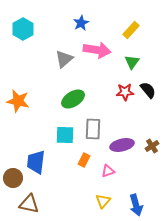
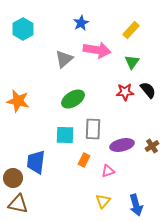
brown triangle: moved 11 px left
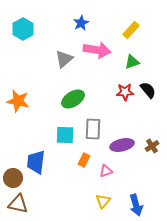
green triangle: rotated 35 degrees clockwise
pink triangle: moved 2 px left
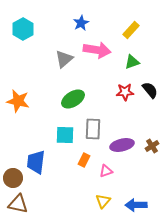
black semicircle: moved 2 px right
blue arrow: rotated 105 degrees clockwise
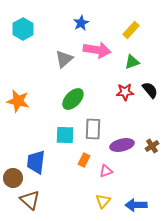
green ellipse: rotated 15 degrees counterclockwise
brown triangle: moved 12 px right, 4 px up; rotated 30 degrees clockwise
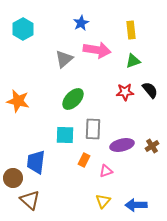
yellow rectangle: rotated 48 degrees counterclockwise
green triangle: moved 1 px right, 1 px up
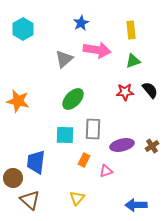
yellow triangle: moved 26 px left, 3 px up
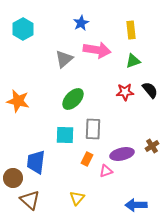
purple ellipse: moved 9 px down
orange rectangle: moved 3 px right, 1 px up
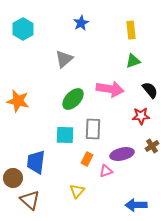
pink arrow: moved 13 px right, 39 px down
red star: moved 16 px right, 24 px down
yellow triangle: moved 7 px up
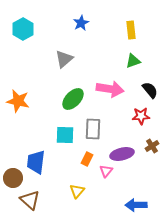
pink triangle: rotated 32 degrees counterclockwise
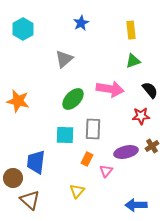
purple ellipse: moved 4 px right, 2 px up
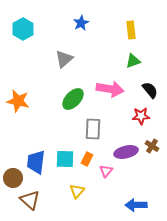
cyan square: moved 24 px down
brown cross: rotated 24 degrees counterclockwise
